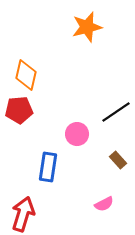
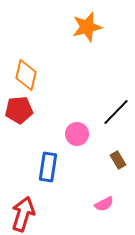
black line: rotated 12 degrees counterclockwise
brown rectangle: rotated 12 degrees clockwise
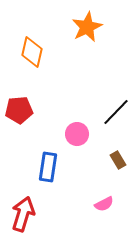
orange star: rotated 12 degrees counterclockwise
orange diamond: moved 6 px right, 23 px up
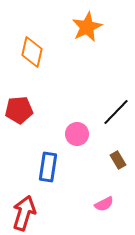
red arrow: moved 1 px right, 1 px up
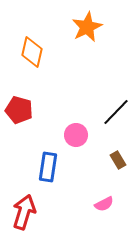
red pentagon: rotated 20 degrees clockwise
pink circle: moved 1 px left, 1 px down
red arrow: moved 1 px up
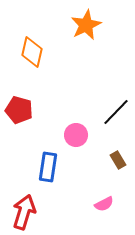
orange star: moved 1 px left, 2 px up
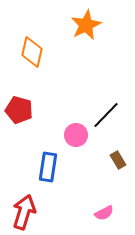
black line: moved 10 px left, 3 px down
pink semicircle: moved 9 px down
